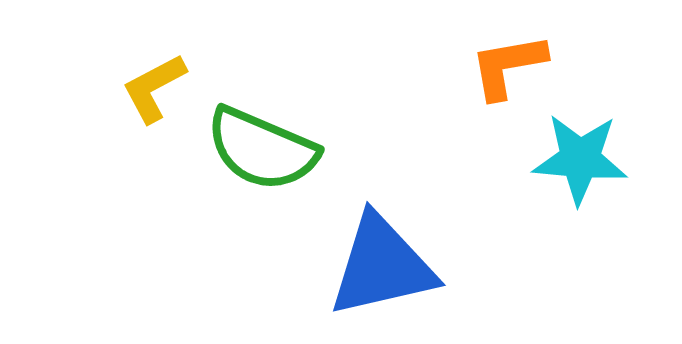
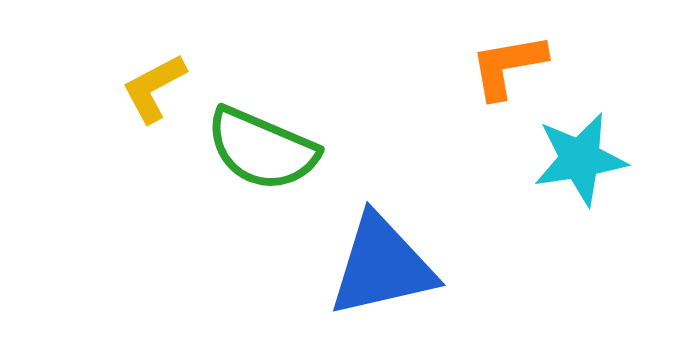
cyan star: rotated 14 degrees counterclockwise
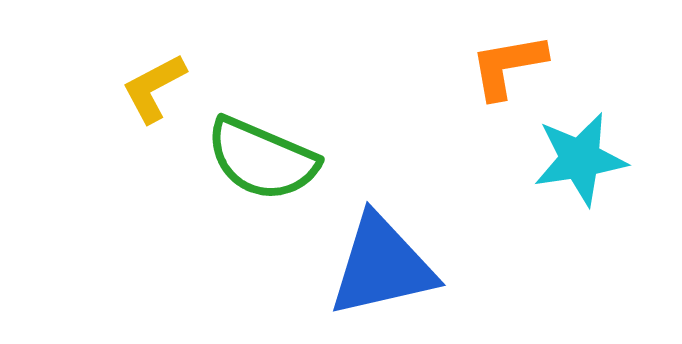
green semicircle: moved 10 px down
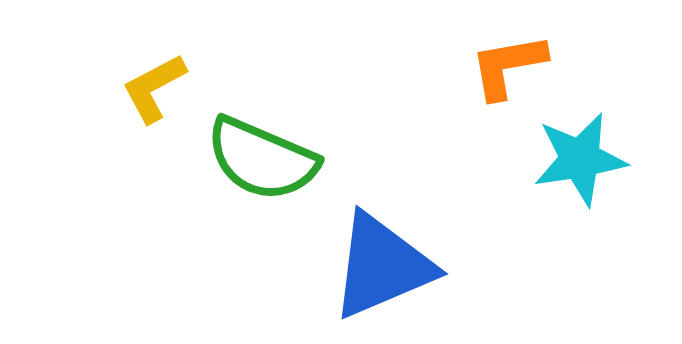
blue triangle: rotated 10 degrees counterclockwise
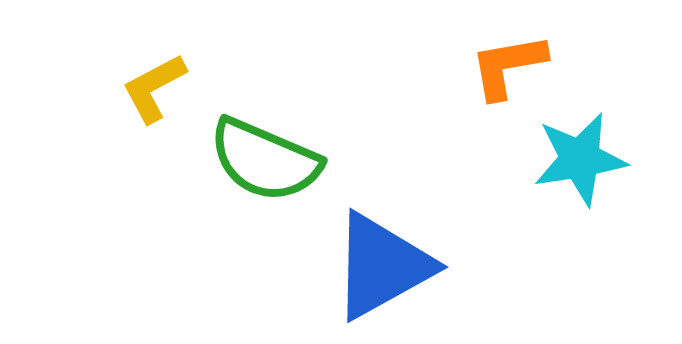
green semicircle: moved 3 px right, 1 px down
blue triangle: rotated 6 degrees counterclockwise
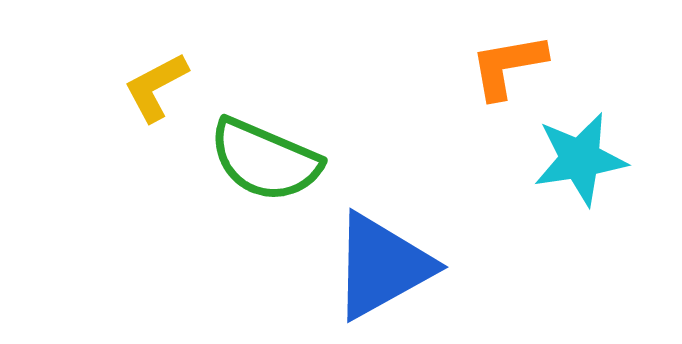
yellow L-shape: moved 2 px right, 1 px up
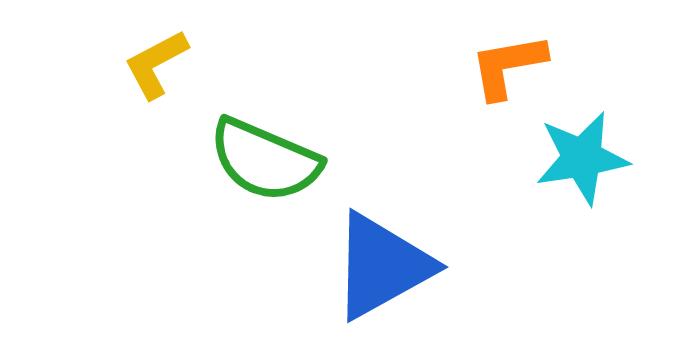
yellow L-shape: moved 23 px up
cyan star: moved 2 px right, 1 px up
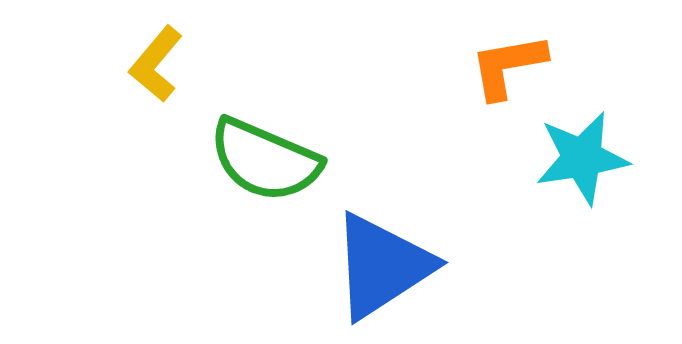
yellow L-shape: rotated 22 degrees counterclockwise
blue triangle: rotated 4 degrees counterclockwise
